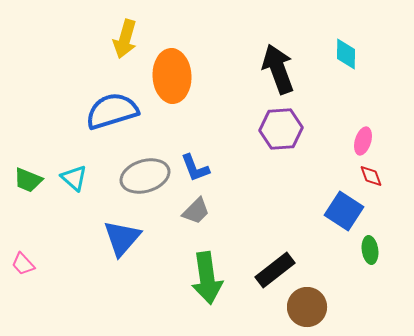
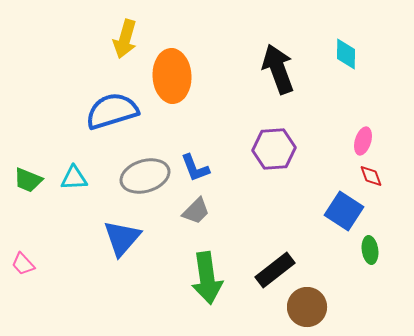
purple hexagon: moved 7 px left, 20 px down
cyan triangle: rotated 44 degrees counterclockwise
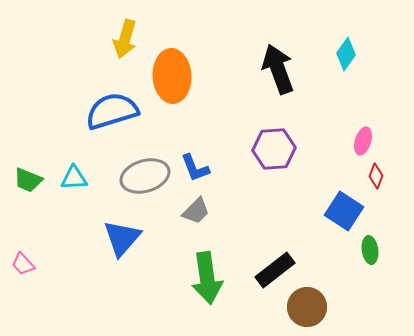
cyan diamond: rotated 36 degrees clockwise
red diamond: moved 5 px right; rotated 40 degrees clockwise
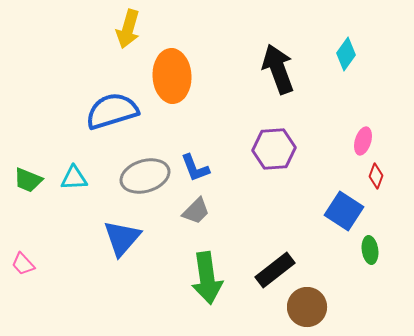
yellow arrow: moved 3 px right, 10 px up
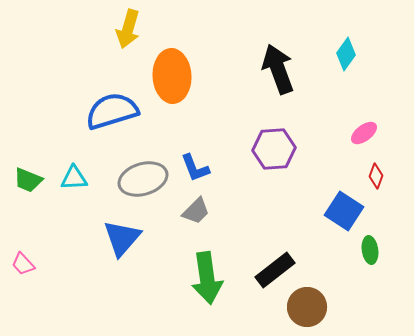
pink ellipse: moved 1 px right, 8 px up; rotated 36 degrees clockwise
gray ellipse: moved 2 px left, 3 px down
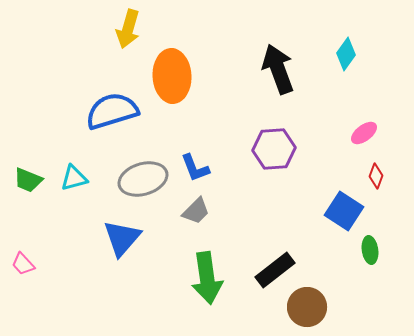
cyan triangle: rotated 12 degrees counterclockwise
